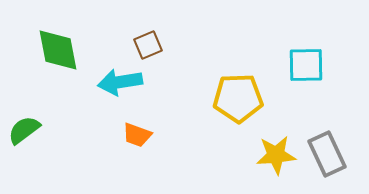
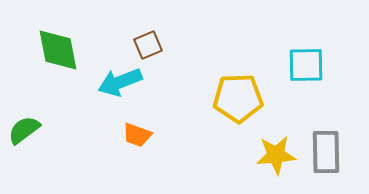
cyan arrow: rotated 12 degrees counterclockwise
gray rectangle: moved 1 px left, 2 px up; rotated 24 degrees clockwise
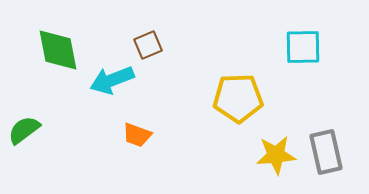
cyan square: moved 3 px left, 18 px up
cyan arrow: moved 8 px left, 2 px up
gray rectangle: rotated 12 degrees counterclockwise
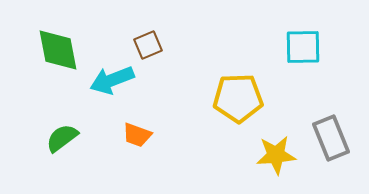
green semicircle: moved 38 px right, 8 px down
gray rectangle: moved 5 px right, 14 px up; rotated 9 degrees counterclockwise
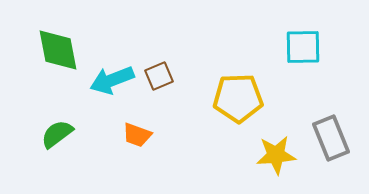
brown square: moved 11 px right, 31 px down
green semicircle: moved 5 px left, 4 px up
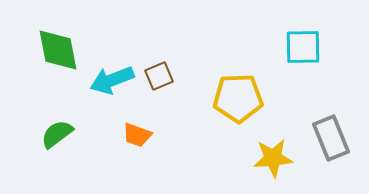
yellow star: moved 3 px left, 3 px down
